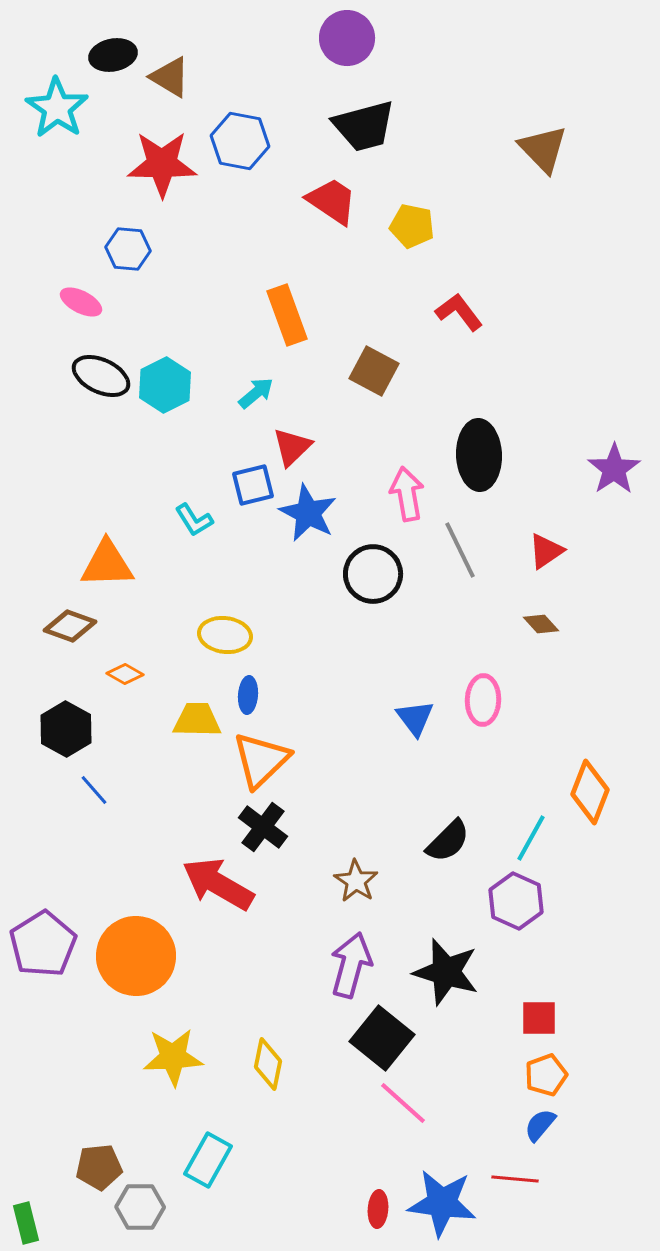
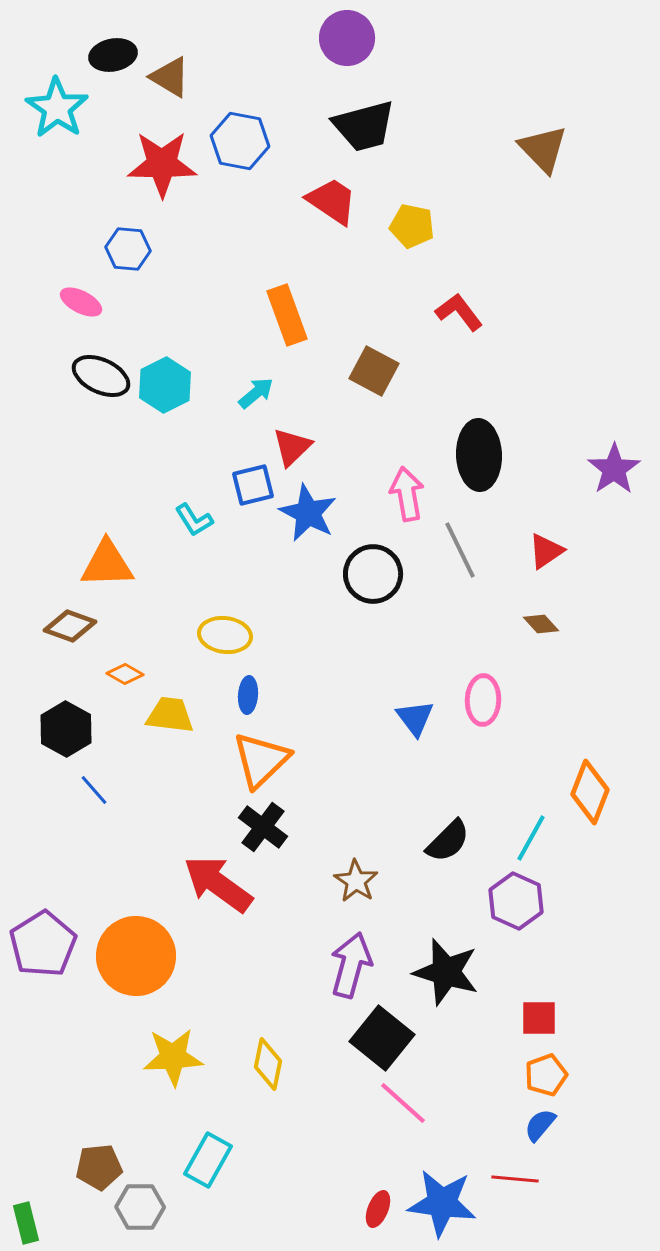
yellow trapezoid at (197, 720): moved 27 px left, 5 px up; rotated 6 degrees clockwise
red arrow at (218, 884): rotated 6 degrees clockwise
red ellipse at (378, 1209): rotated 18 degrees clockwise
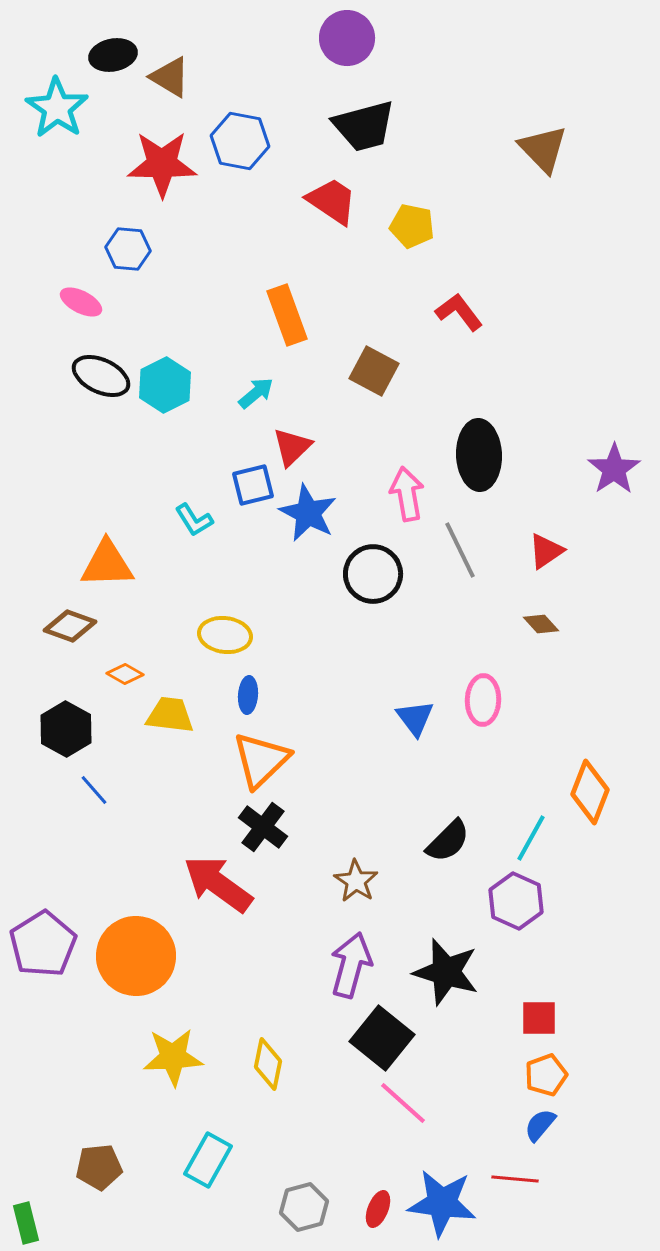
gray hexagon at (140, 1207): moved 164 px right; rotated 15 degrees counterclockwise
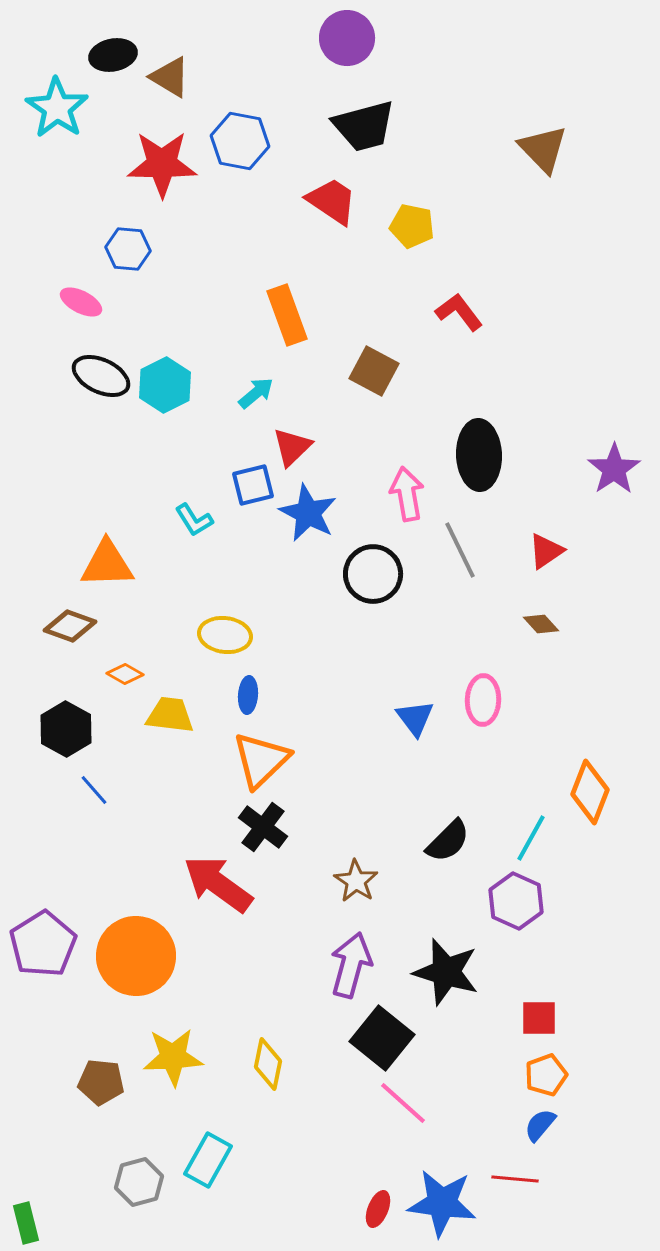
brown pentagon at (99, 1167): moved 2 px right, 85 px up; rotated 12 degrees clockwise
gray hexagon at (304, 1207): moved 165 px left, 25 px up
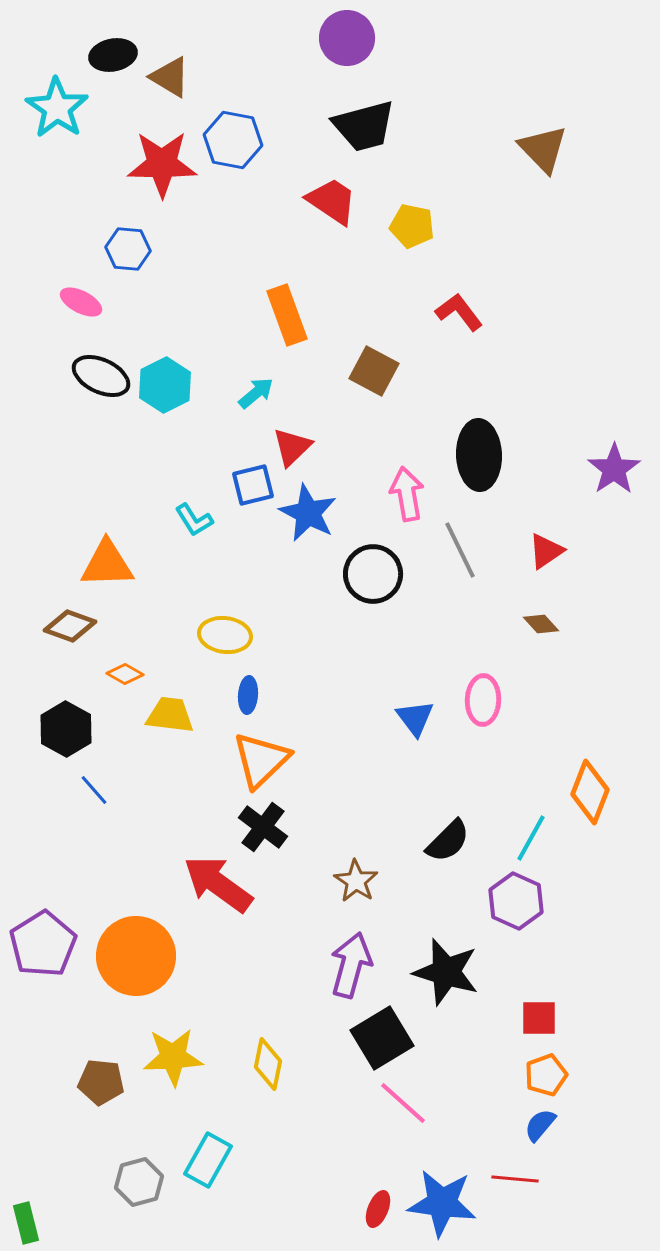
blue hexagon at (240, 141): moved 7 px left, 1 px up
black square at (382, 1038): rotated 20 degrees clockwise
